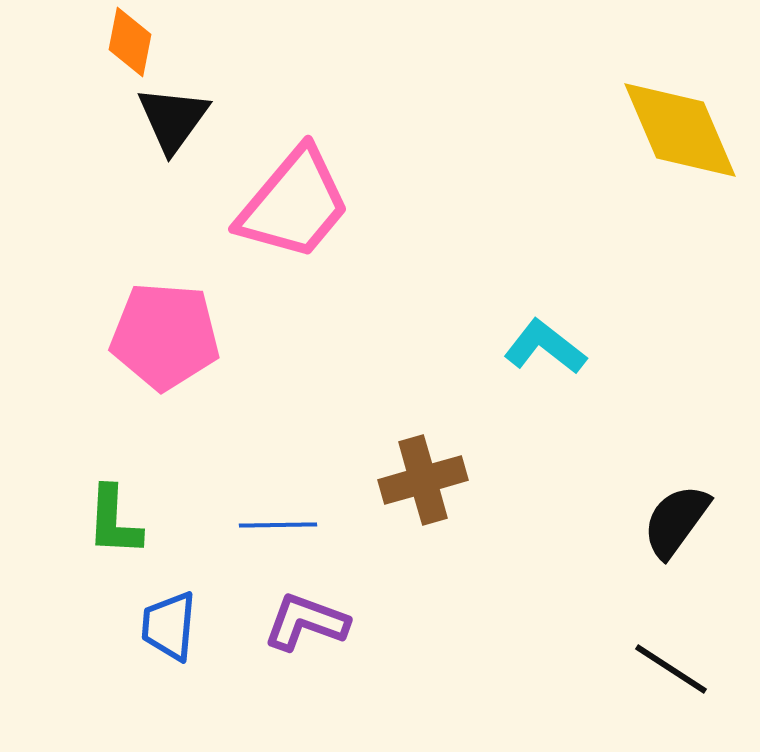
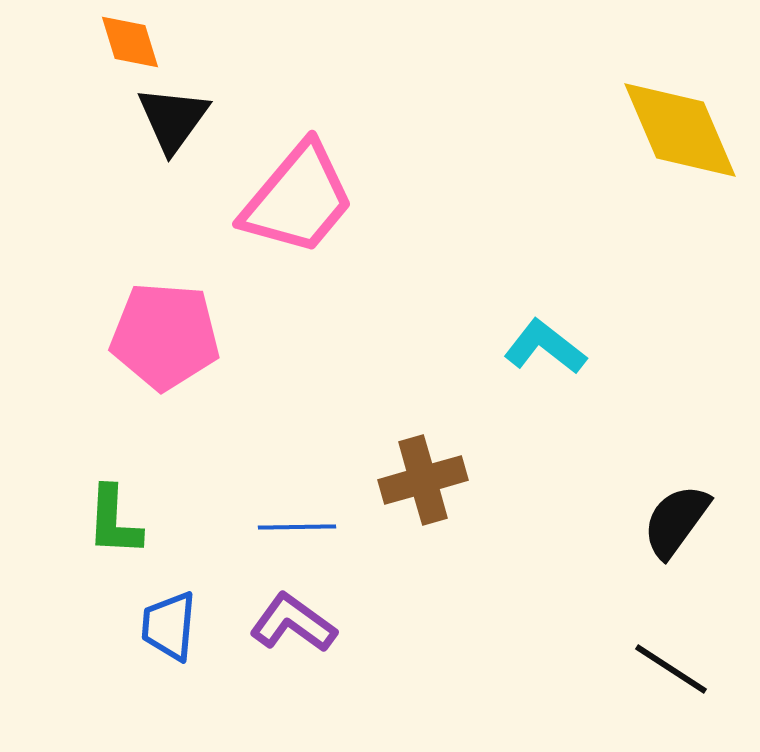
orange diamond: rotated 28 degrees counterclockwise
pink trapezoid: moved 4 px right, 5 px up
blue line: moved 19 px right, 2 px down
purple L-shape: moved 13 px left, 1 px down; rotated 16 degrees clockwise
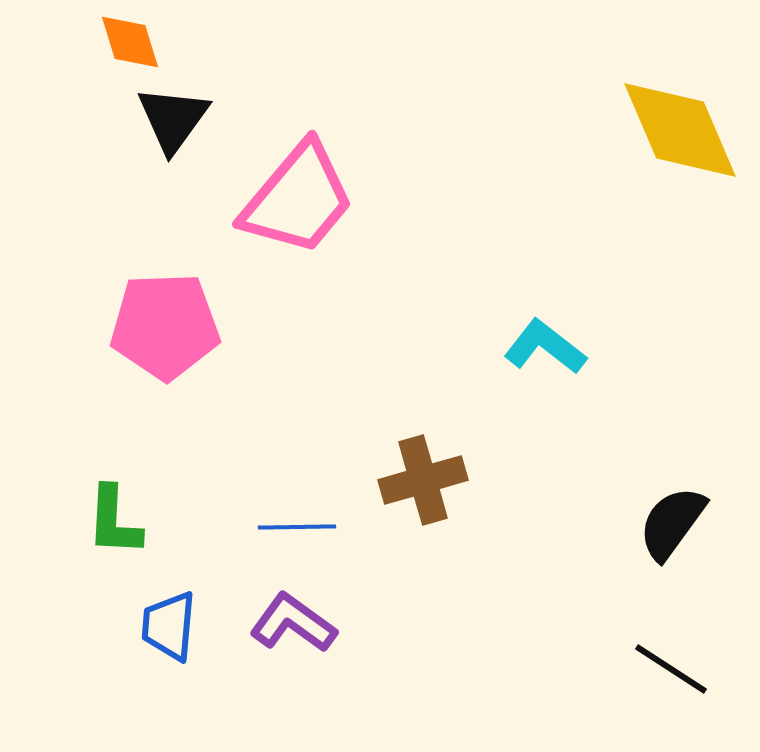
pink pentagon: moved 10 px up; rotated 6 degrees counterclockwise
black semicircle: moved 4 px left, 2 px down
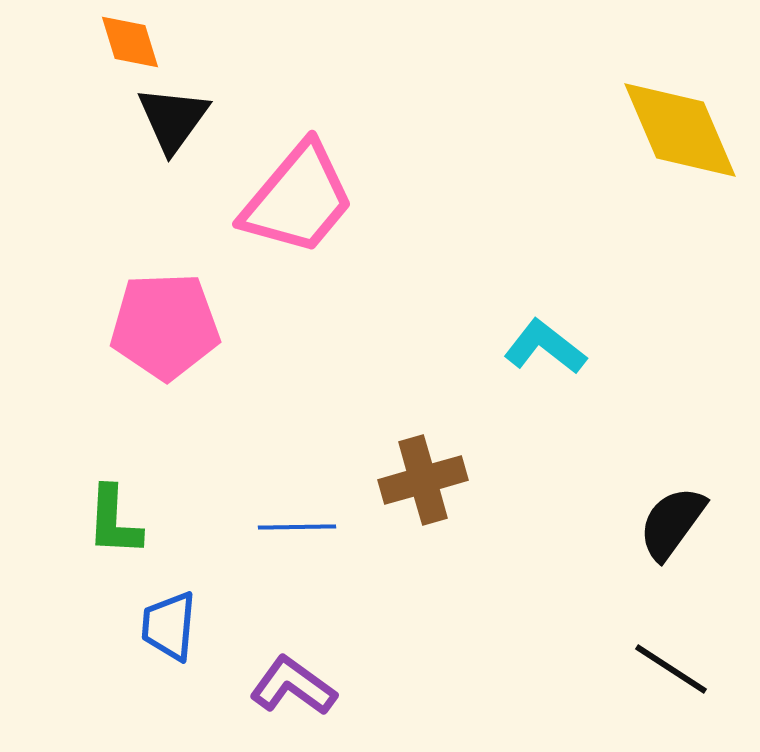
purple L-shape: moved 63 px down
